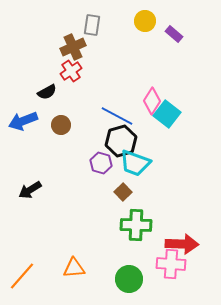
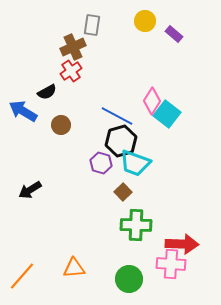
blue arrow: moved 10 px up; rotated 52 degrees clockwise
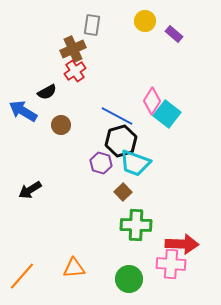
brown cross: moved 2 px down
red cross: moved 4 px right
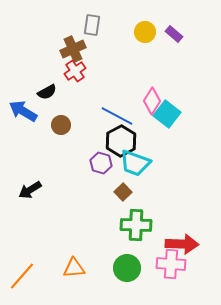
yellow circle: moved 11 px down
black hexagon: rotated 12 degrees counterclockwise
green circle: moved 2 px left, 11 px up
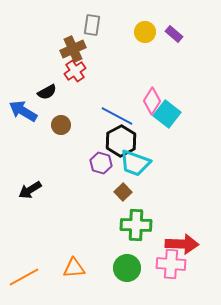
orange line: moved 2 px right, 1 px down; rotated 20 degrees clockwise
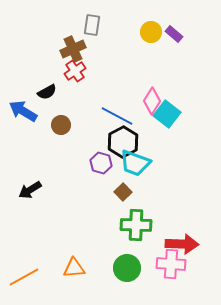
yellow circle: moved 6 px right
black hexagon: moved 2 px right, 1 px down
